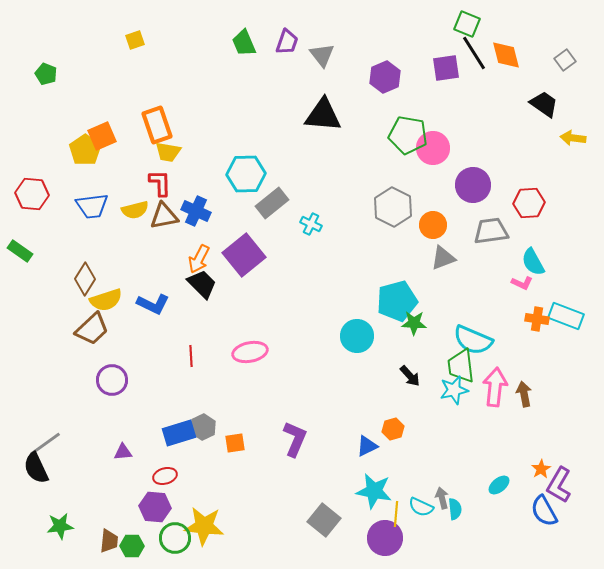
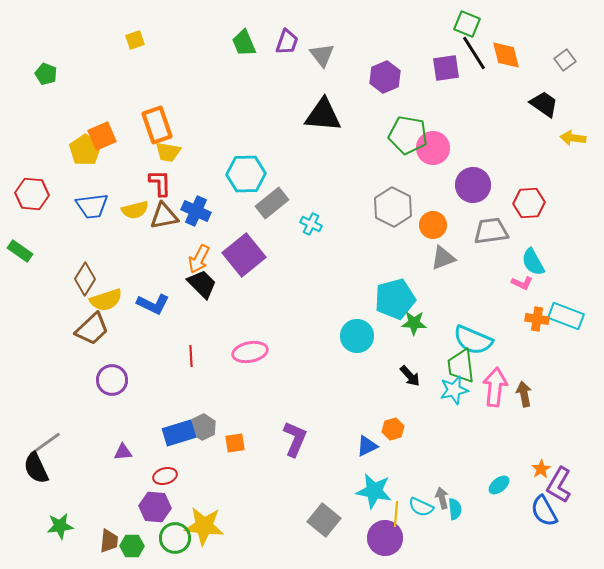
cyan pentagon at (397, 301): moved 2 px left, 2 px up
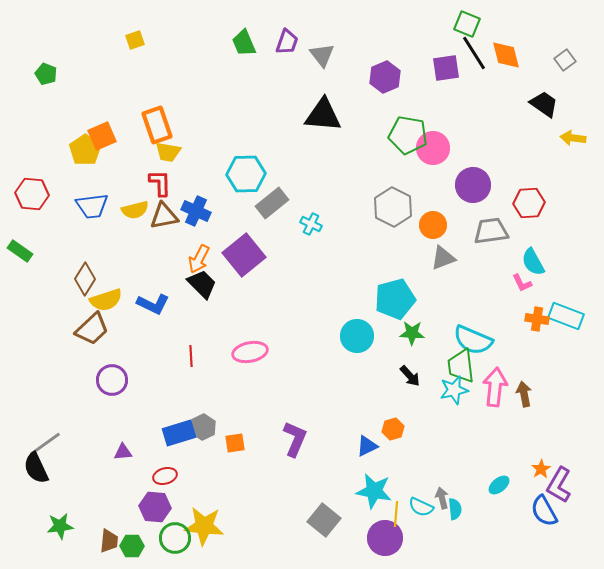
pink L-shape at (522, 283): rotated 40 degrees clockwise
green star at (414, 323): moved 2 px left, 10 px down
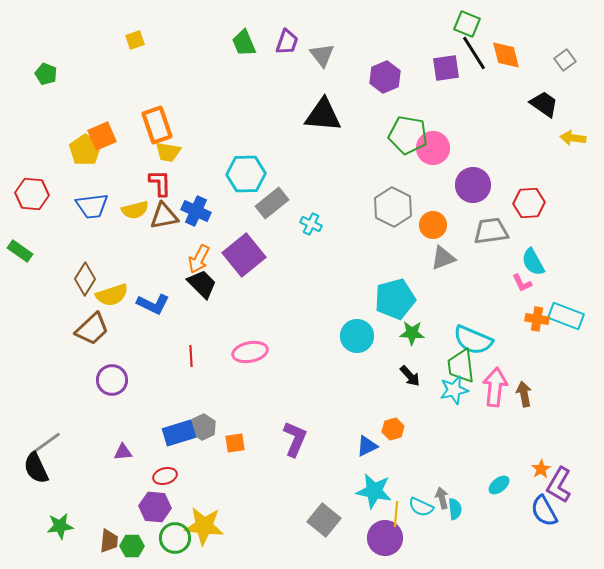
yellow semicircle at (106, 300): moved 6 px right, 5 px up
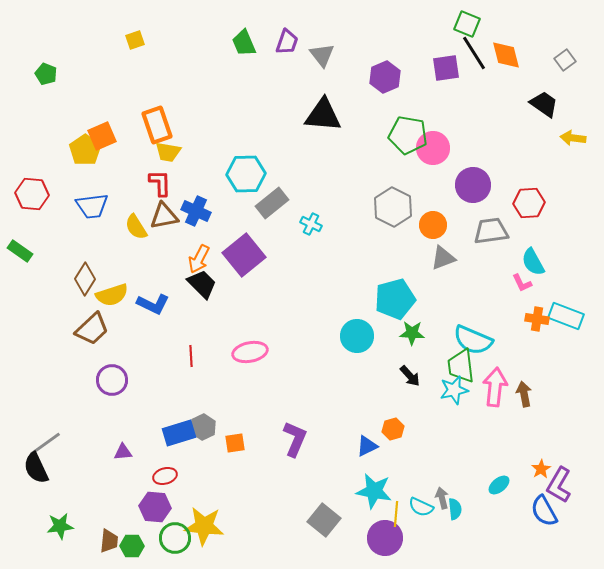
yellow semicircle at (135, 210): moved 1 px right, 17 px down; rotated 72 degrees clockwise
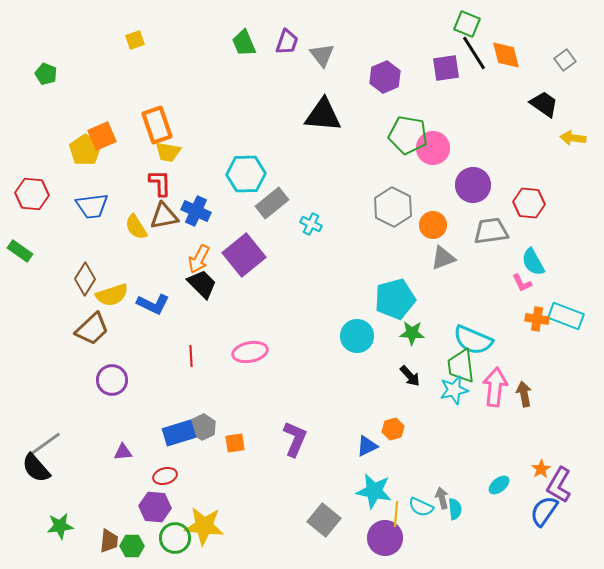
red hexagon at (529, 203): rotated 8 degrees clockwise
black semicircle at (36, 468): rotated 16 degrees counterclockwise
blue semicircle at (544, 511): rotated 64 degrees clockwise
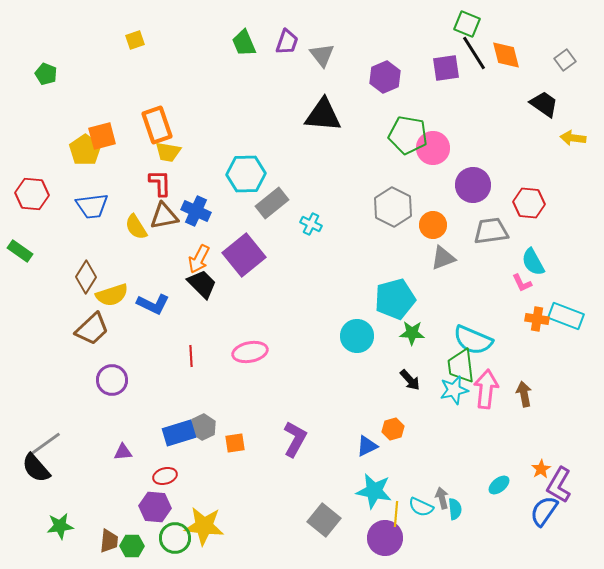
orange square at (102, 136): rotated 8 degrees clockwise
brown diamond at (85, 279): moved 1 px right, 2 px up
black arrow at (410, 376): moved 4 px down
pink arrow at (495, 387): moved 9 px left, 2 px down
purple L-shape at (295, 439): rotated 6 degrees clockwise
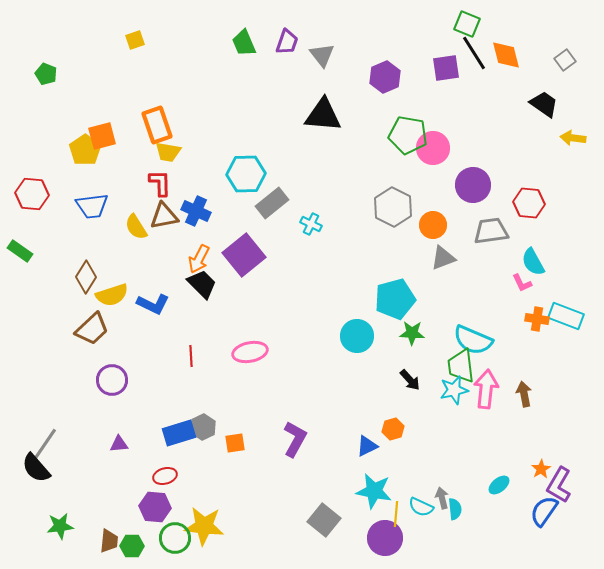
gray line at (45, 444): rotated 20 degrees counterclockwise
purple triangle at (123, 452): moved 4 px left, 8 px up
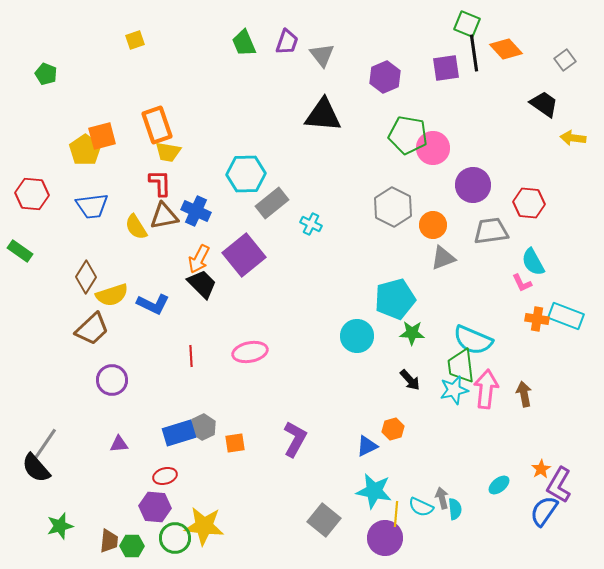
black line at (474, 53): rotated 24 degrees clockwise
orange diamond at (506, 55): moved 6 px up; rotated 28 degrees counterclockwise
green star at (60, 526): rotated 8 degrees counterclockwise
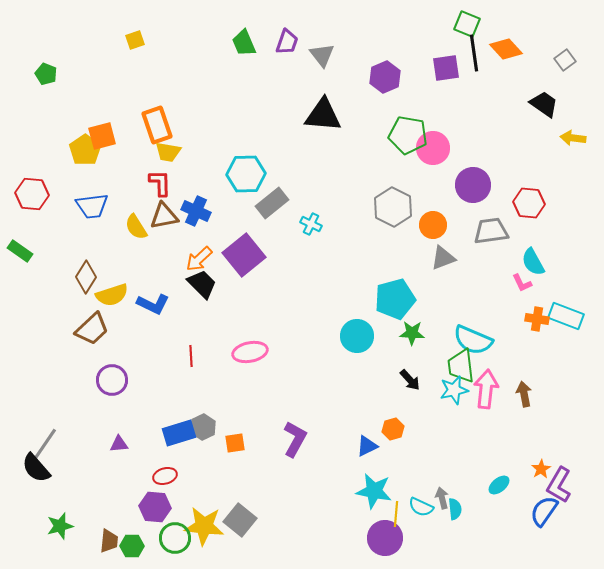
orange arrow at (199, 259): rotated 20 degrees clockwise
gray square at (324, 520): moved 84 px left
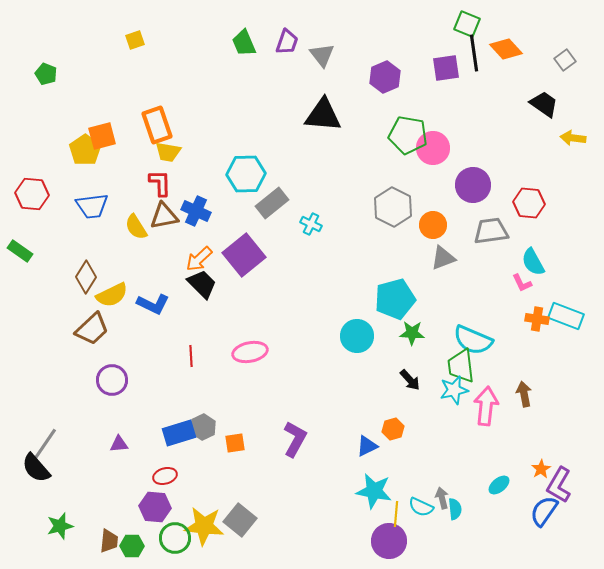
yellow semicircle at (112, 295): rotated 8 degrees counterclockwise
pink arrow at (486, 389): moved 17 px down
purple circle at (385, 538): moved 4 px right, 3 px down
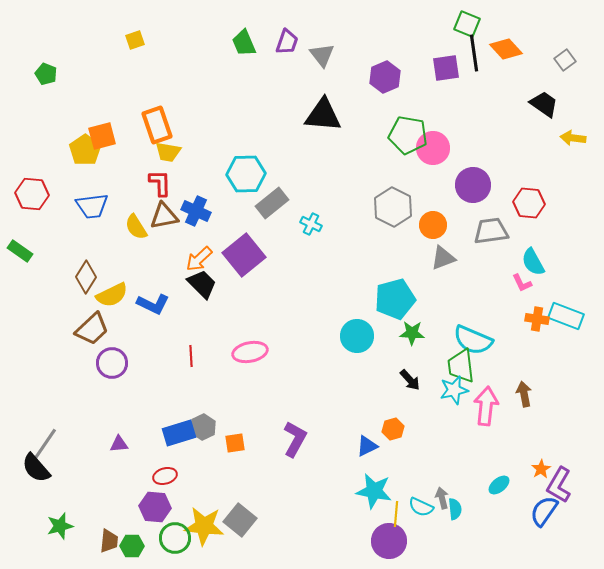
purple circle at (112, 380): moved 17 px up
